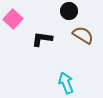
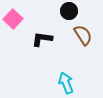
brown semicircle: rotated 25 degrees clockwise
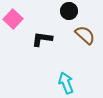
brown semicircle: moved 2 px right; rotated 15 degrees counterclockwise
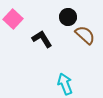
black circle: moved 1 px left, 6 px down
black L-shape: rotated 50 degrees clockwise
cyan arrow: moved 1 px left, 1 px down
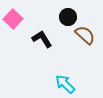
cyan arrow: rotated 25 degrees counterclockwise
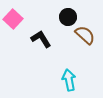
black L-shape: moved 1 px left
cyan arrow: moved 4 px right, 4 px up; rotated 35 degrees clockwise
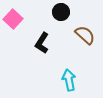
black circle: moved 7 px left, 5 px up
black L-shape: moved 1 px right, 4 px down; rotated 115 degrees counterclockwise
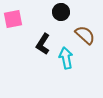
pink square: rotated 36 degrees clockwise
black L-shape: moved 1 px right, 1 px down
cyan arrow: moved 3 px left, 22 px up
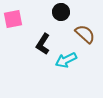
brown semicircle: moved 1 px up
cyan arrow: moved 2 px down; rotated 105 degrees counterclockwise
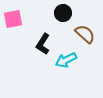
black circle: moved 2 px right, 1 px down
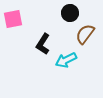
black circle: moved 7 px right
brown semicircle: rotated 95 degrees counterclockwise
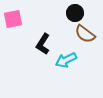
black circle: moved 5 px right
brown semicircle: rotated 90 degrees counterclockwise
